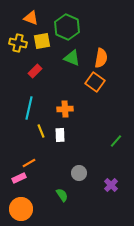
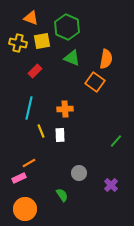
orange semicircle: moved 5 px right, 1 px down
orange circle: moved 4 px right
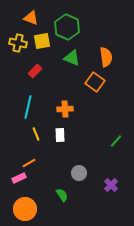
orange semicircle: moved 2 px up; rotated 18 degrees counterclockwise
cyan line: moved 1 px left, 1 px up
yellow line: moved 5 px left, 3 px down
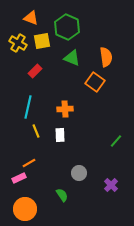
yellow cross: rotated 18 degrees clockwise
yellow line: moved 3 px up
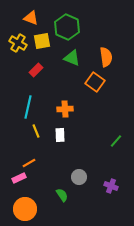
red rectangle: moved 1 px right, 1 px up
gray circle: moved 4 px down
purple cross: moved 1 px down; rotated 24 degrees counterclockwise
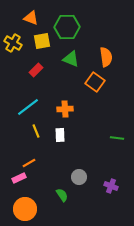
green hexagon: rotated 25 degrees counterclockwise
yellow cross: moved 5 px left
green triangle: moved 1 px left, 1 px down
cyan line: rotated 40 degrees clockwise
green line: moved 1 px right, 3 px up; rotated 56 degrees clockwise
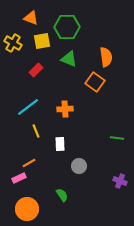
green triangle: moved 2 px left
white rectangle: moved 9 px down
gray circle: moved 11 px up
purple cross: moved 9 px right, 5 px up
orange circle: moved 2 px right
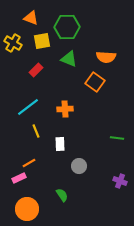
orange semicircle: rotated 102 degrees clockwise
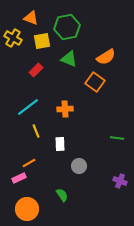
green hexagon: rotated 10 degrees counterclockwise
yellow cross: moved 5 px up
orange semicircle: rotated 36 degrees counterclockwise
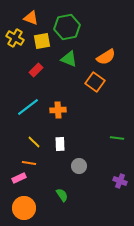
yellow cross: moved 2 px right
orange cross: moved 7 px left, 1 px down
yellow line: moved 2 px left, 11 px down; rotated 24 degrees counterclockwise
orange line: rotated 40 degrees clockwise
orange circle: moved 3 px left, 1 px up
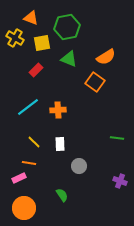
yellow square: moved 2 px down
